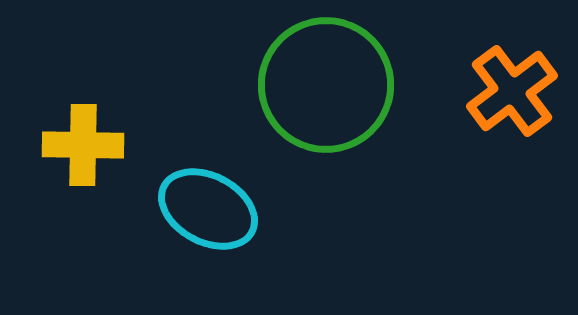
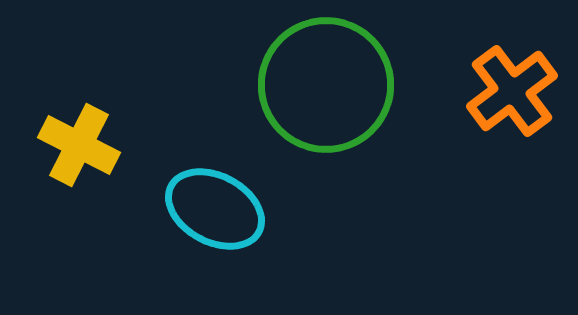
yellow cross: moved 4 px left; rotated 26 degrees clockwise
cyan ellipse: moved 7 px right
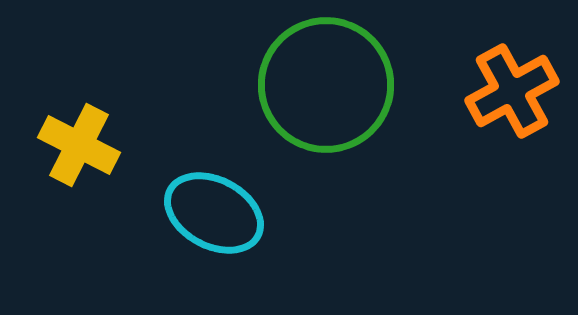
orange cross: rotated 8 degrees clockwise
cyan ellipse: moved 1 px left, 4 px down
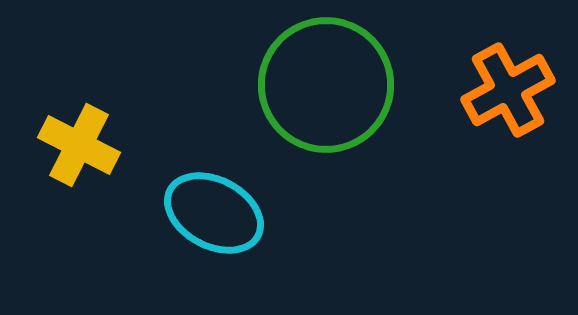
orange cross: moved 4 px left, 1 px up
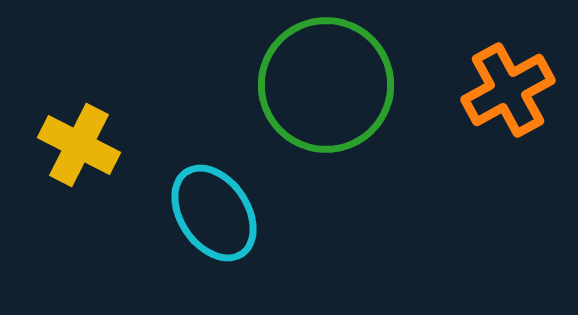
cyan ellipse: rotated 28 degrees clockwise
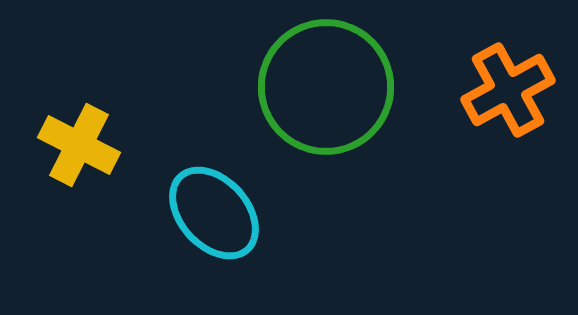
green circle: moved 2 px down
cyan ellipse: rotated 8 degrees counterclockwise
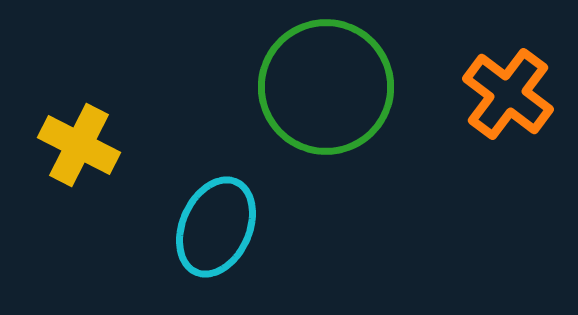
orange cross: moved 4 px down; rotated 24 degrees counterclockwise
cyan ellipse: moved 2 px right, 14 px down; rotated 66 degrees clockwise
